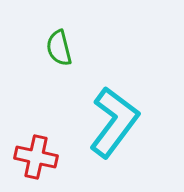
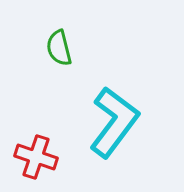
red cross: rotated 6 degrees clockwise
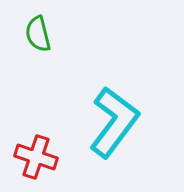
green semicircle: moved 21 px left, 14 px up
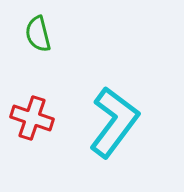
red cross: moved 4 px left, 39 px up
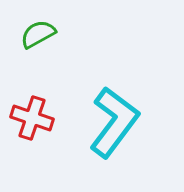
green semicircle: rotated 75 degrees clockwise
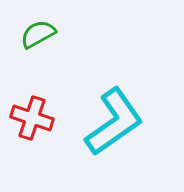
cyan L-shape: rotated 18 degrees clockwise
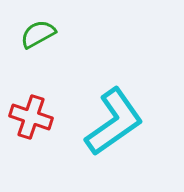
red cross: moved 1 px left, 1 px up
